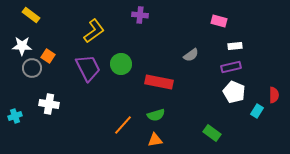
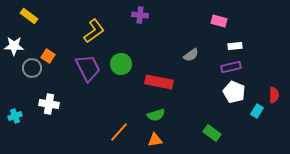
yellow rectangle: moved 2 px left, 1 px down
white star: moved 8 px left
orange line: moved 4 px left, 7 px down
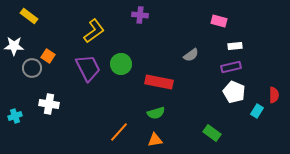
green semicircle: moved 2 px up
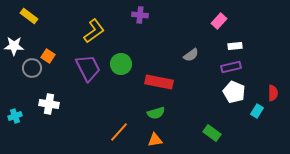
pink rectangle: rotated 63 degrees counterclockwise
red semicircle: moved 1 px left, 2 px up
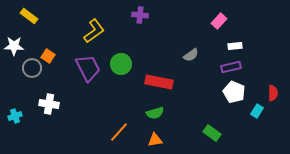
green semicircle: moved 1 px left
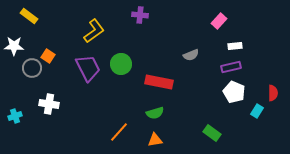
gray semicircle: rotated 14 degrees clockwise
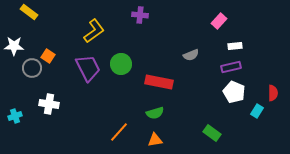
yellow rectangle: moved 4 px up
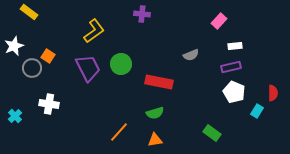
purple cross: moved 2 px right, 1 px up
white star: rotated 24 degrees counterclockwise
cyan cross: rotated 24 degrees counterclockwise
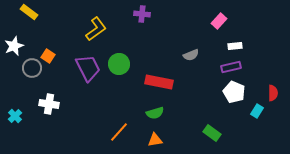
yellow L-shape: moved 2 px right, 2 px up
green circle: moved 2 px left
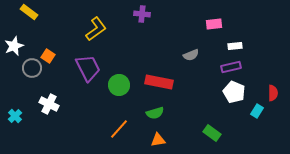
pink rectangle: moved 5 px left, 3 px down; rotated 42 degrees clockwise
green circle: moved 21 px down
white cross: rotated 18 degrees clockwise
orange line: moved 3 px up
orange triangle: moved 3 px right
